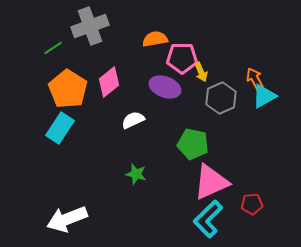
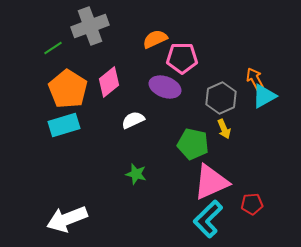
orange semicircle: rotated 15 degrees counterclockwise
yellow arrow: moved 23 px right, 57 px down
cyan rectangle: moved 4 px right, 3 px up; rotated 40 degrees clockwise
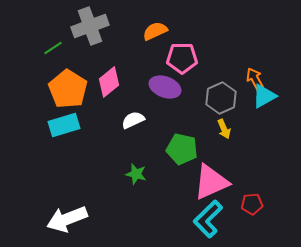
orange semicircle: moved 8 px up
green pentagon: moved 11 px left, 5 px down
